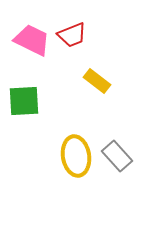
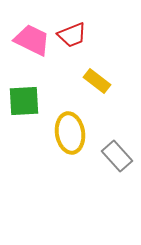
yellow ellipse: moved 6 px left, 23 px up
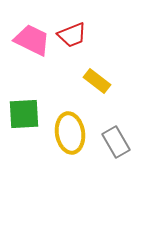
green square: moved 13 px down
gray rectangle: moved 1 px left, 14 px up; rotated 12 degrees clockwise
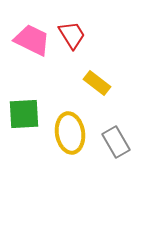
red trapezoid: rotated 100 degrees counterclockwise
yellow rectangle: moved 2 px down
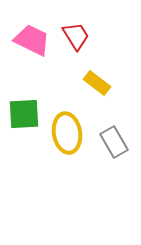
red trapezoid: moved 4 px right, 1 px down
yellow ellipse: moved 3 px left
gray rectangle: moved 2 px left
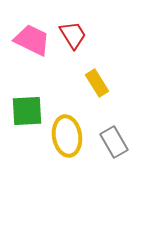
red trapezoid: moved 3 px left, 1 px up
yellow rectangle: rotated 20 degrees clockwise
green square: moved 3 px right, 3 px up
yellow ellipse: moved 3 px down
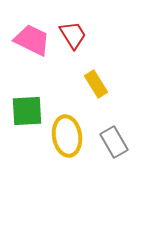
yellow rectangle: moved 1 px left, 1 px down
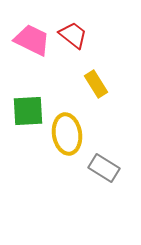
red trapezoid: rotated 20 degrees counterclockwise
green square: moved 1 px right
yellow ellipse: moved 2 px up
gray rectangle: moved 10 px left, 26 px down; rotated 28 degrees counterclockwise
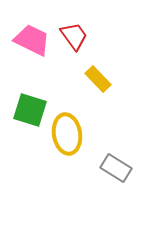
red trapezoid: moved 1 px right, 1 px down; rotated 16 degrees clockwise
yellow rectangle: moved 2 px right, 5 px up; rotated 12 degrees counterclockwise
green square: moved 2 px right, 1 px up; rotated 20 degrees clockwise
gray rectangle: moved 12 px right
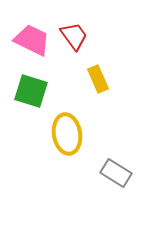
yellow rectangle: rotated 20 degrees clockwise
green square: moved 1 px right, 19 px up
gray rectangle: moved 5 px down
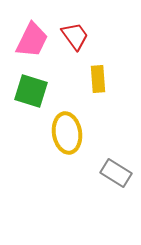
red trapezoid: moved 1 px right
pink trapezoid: rotated 90 degrees clockwise
yellow rectangle: rotated 20 degrees clockwise
yellow ellipse: moved 1 px up
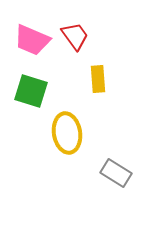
pink trapezoid: rotated 87 degrees clockwise
